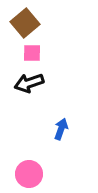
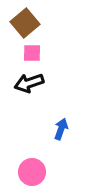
pink circle: moved 3 px right, 2 px up
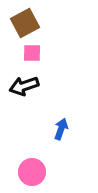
brown square: rotated 12 degrees clockwise
black arrow: moved 5 px left, 3 px down
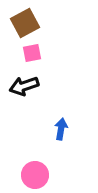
pink square: rotated 12 degrees counterclockwise
blue arrow: rotated 10 degrees counterclockwise
pink circle: moved 3 px right, 3 px down
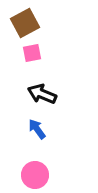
black arrow: moved 18 px right, 8 px down; rotated 40 degrees clockwise
blue arrow: moved 24 px left; rotated 45 degrees counterclockwise
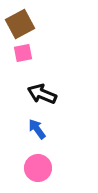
brown square: moved 5 px left, 1 px down
pink square: moved 9 px left
pink circle: moved 3 px right, 7 px up
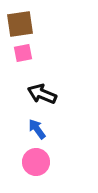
brown square: rotated 20 degrees clockwise
pink circle: moved 2 px left, 6 px up
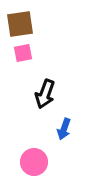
black arrow: moved 3 px right; rotated 92 degrees counterclockwise
blue arrow: moved 27 px right; rotated 125 degrees counterclockwise
pink circle: moved 2 px left
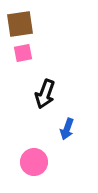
blue arrow: moved 3 px right
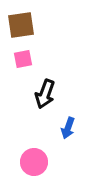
brown square: moved 1 px right, 1 px down
pink square: moved 6 px down
blue arrow: moved 1 px right, 1 px up
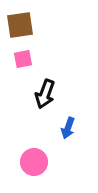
brown square: moved 1 px left
